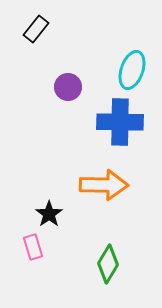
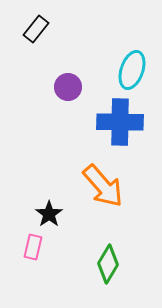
orange arrow: moved 1 px left, 1 px down; rotated 48 degrees clockwise
pink rectangle: rotated 30 degrees clockwise
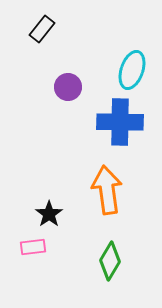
black rectangle: moved 6 px right
orange arrow: moved 4 px right, 4 px down; rotated 147 degrees counterclockwise
pink rectangle: rotated 70 degrees clockwise
green diamond: moved 2 px right, 3 px up
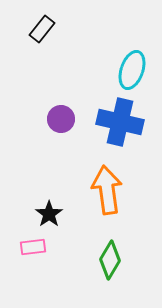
purple circle: moved 7 px left, 32 px down
blue cross: rotated 12 degrees clockwise
green diamond: moved 1 px up
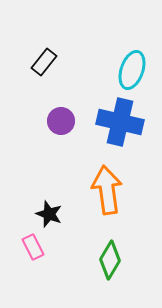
black rectangle: moved 2 px right, 33 px down
purple circle: moved 2 px down
black star: rotated 16 degrees counterclockwise
pink rectangle: rotated 70 degrees clockwise
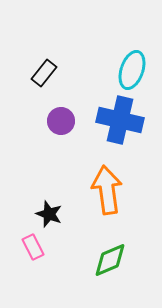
black rectangle: moved 11 px down
blue cross: moved 2 px up
green diamond: rotated 36 degrees clockwise
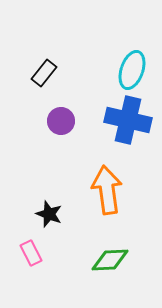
blue cross: moved 8 px right
pink rectangle: moved 2 px left, 6 px down
green diamond: rotated 21 degrees clockwise
